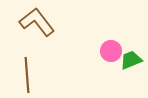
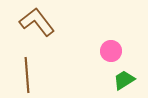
green trapezoid: moved 7 px left, 20 px down; rotated 10 degrees counterclockwise
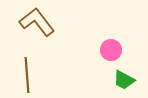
pink circle: moved 1 px up
green trapezoid: rotated 120 degrees counterclockwise
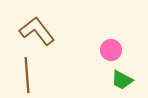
brown L-shape: moved 9 px down
green trapezoid: moved 2 px left
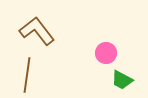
pink circle: moved 5 px left, 3 px down
brown line: rotated 12 degrees clockwise
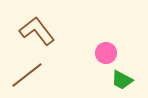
brown line: rotated 44 degrees clockwise
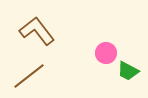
brown line: moved 2 px right, 1 px down
green trapezoid: moved 6 px right, 9 px up
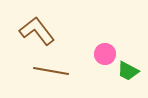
pink circle: moved 1 px left, 1 px down
brown line: moved 22 px right, 5 px up; rotated 48 degrees clockwise
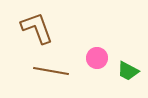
brown L-shape: moved 3 px up; rotated 18 degrees clockwise
pink circle: moved 8 px left, 4 px down
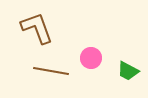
pink circle: moved 6 px left
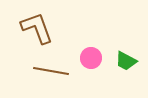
green trapezoid: moved 2 px left, 10 px up
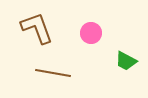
pink circle: moved 25 px up
brown line: moved 2 px right, 2 px down
